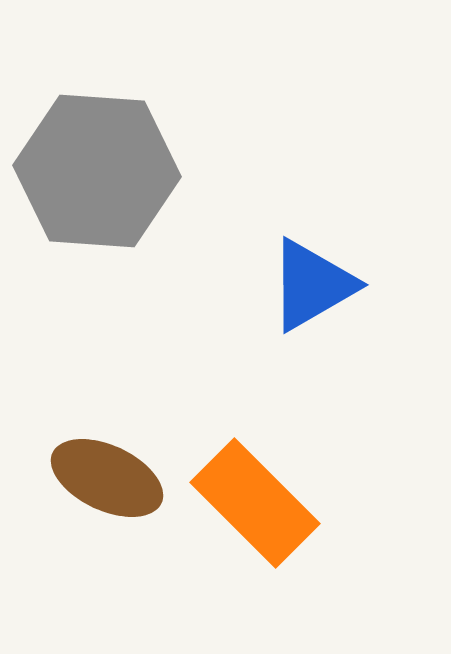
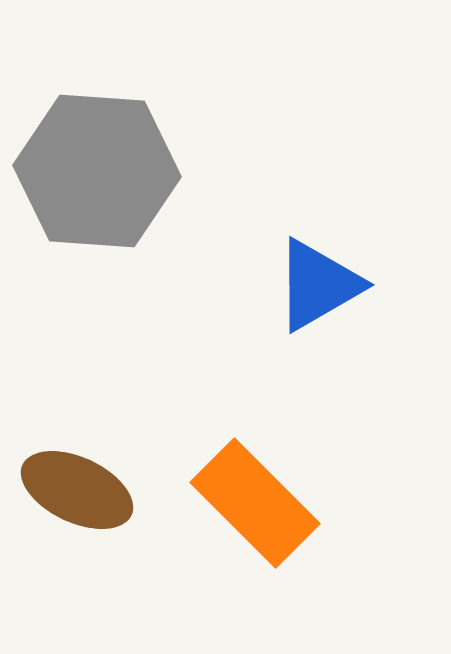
blue triangle: moved 6 px right
brown ellipse: moved 30 px left, 12 px down
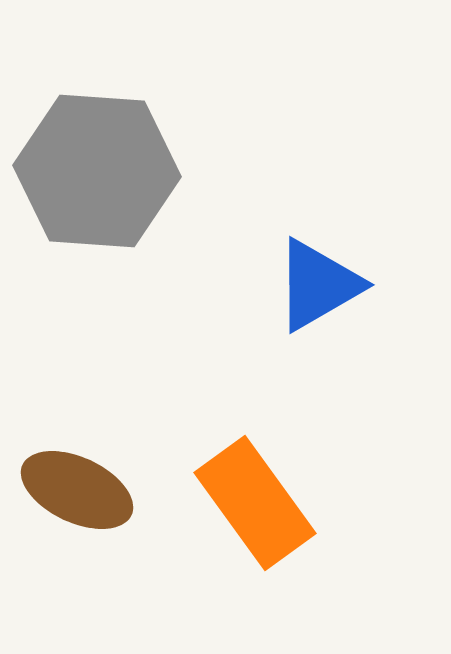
orange rectangle: rotated 9 degrees clockwise
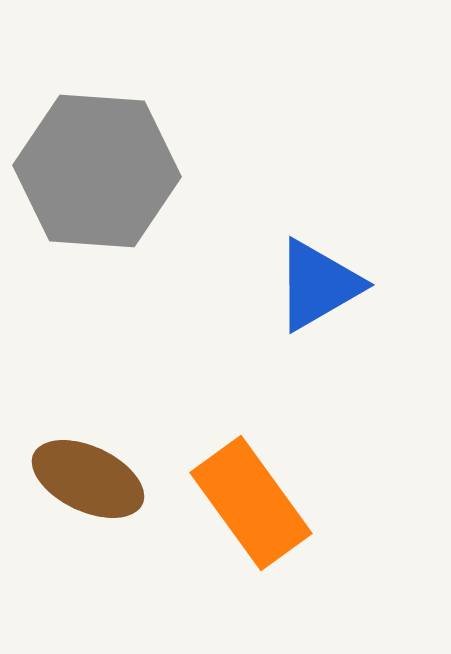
brown ellipse: moved 11 px right, 11 px up
orange rectangle: moved 4 px left
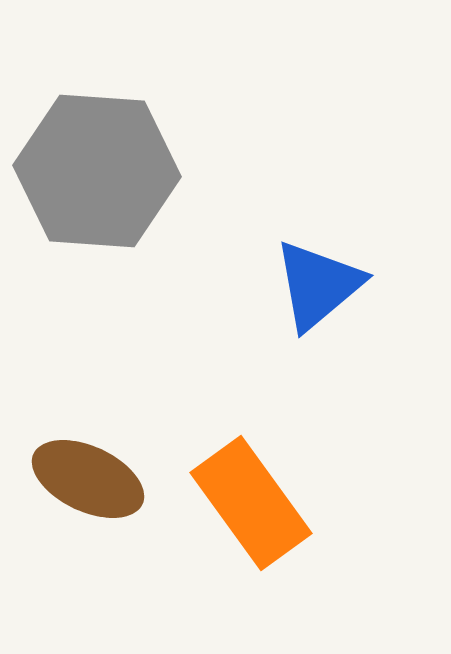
blue triangle: rotated 10 degrees counterclockwise
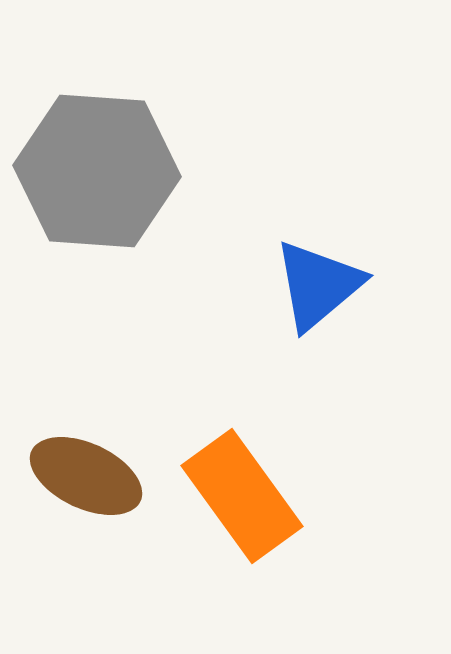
brown ellipse: moved 2 px left, 3 px up
orange rectangle: moved 9 px left, 7 px up
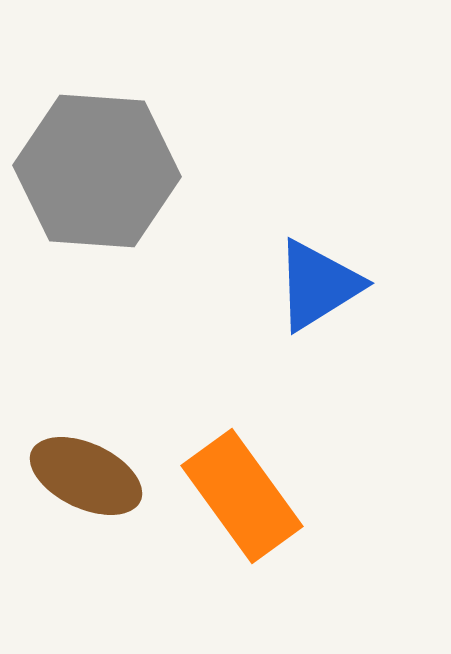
blue triangle: rotated 8 degrees clockwise
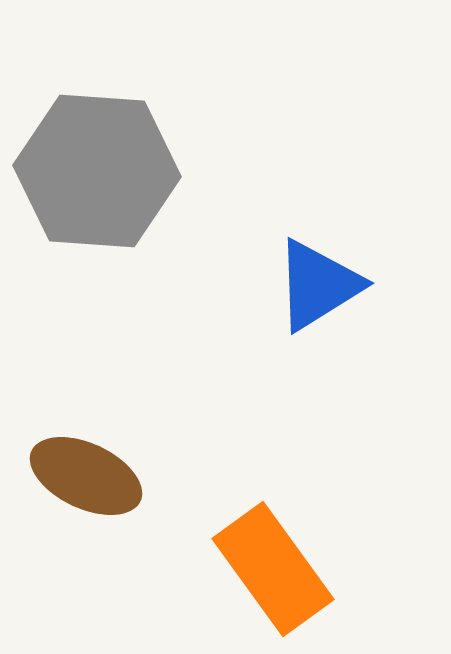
orange rectangle: moved 31 px right, 73 px down
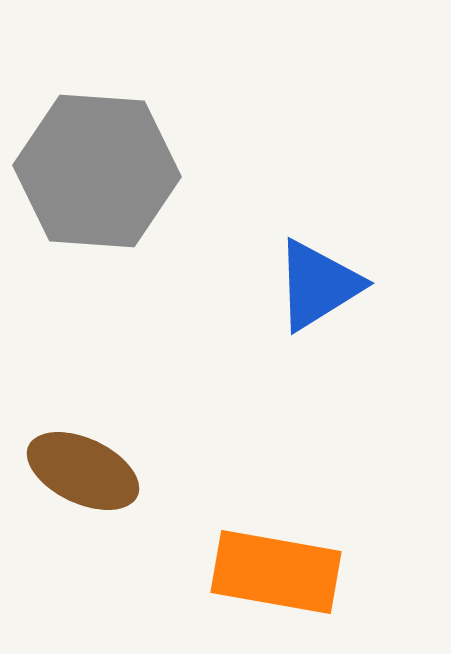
brown ellipse: moved 3 px left, 5 px up
orange rectangle: moved 3 px right, 3 px down; rotated 44 degrees counterclockwise
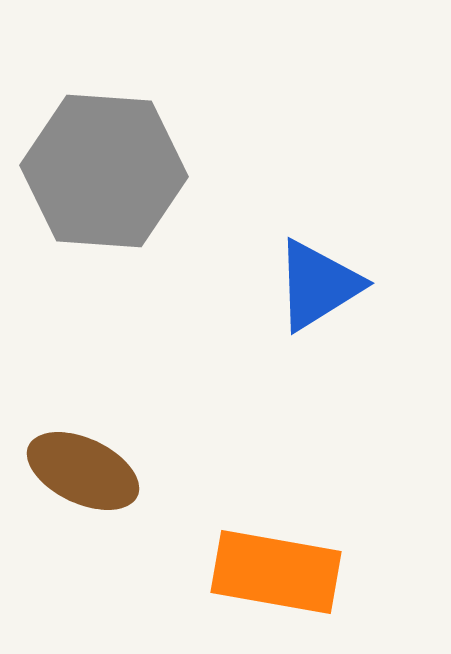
gray hexagon: moved 7 px right
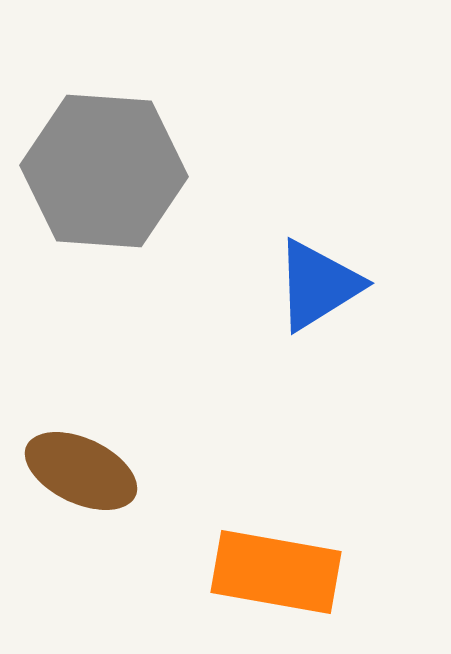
brown ellipse: moved 2 px left
